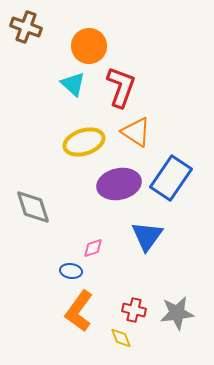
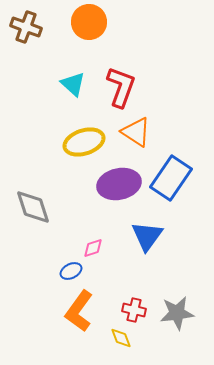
orange circle: moved 24 px up
blue ellipse: rotated 35 degrees counterclockwise
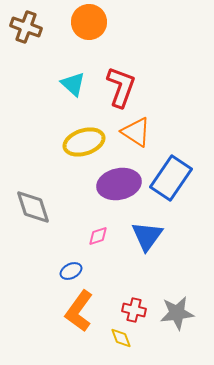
pink diamond: moved 5 px right, 12 px up
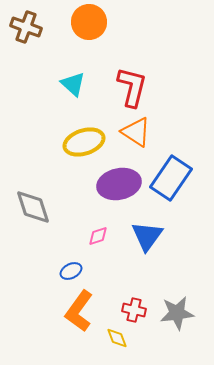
red L-shape: moved 11 px right; rotated 6 degrees counterclockwise
yellow diamond: moved 4 px left
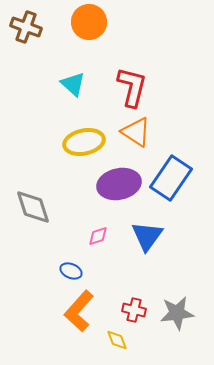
yellow ellipse: rotated 6 degrees clockwise
blue ellipse: rotated 50 degrees clockwise
orange L-shape: rotated 6 degrees clockwise
yellow diamond: moved 2 px down
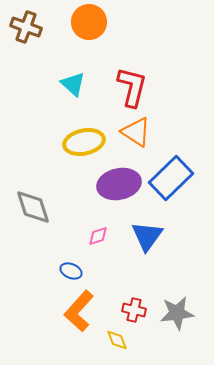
blue rectangle: rotated 12 degrees clockwise
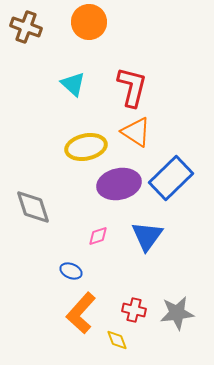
yellow ellipse: moved 2 px right, 5 px down
orange L-shape: moved 2 px right, 2 px down
